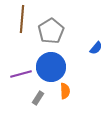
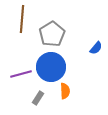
gray pentagon: moved 1 px right, 3 px down
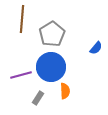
purple line: moved 1 px down
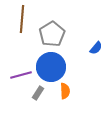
gray rectangle: moved 5 px up
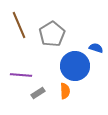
brown line: moved 3 px left, 6 px down; rotated 28 degrees counterclockwise
blue semicircle: rotated 112 degrees counterclockwise
blue circle: moved 24 px right, 1 px up
purple line: rotated 20 degrees clockwise
gray rectangle: rotated 24 degrees clockwise
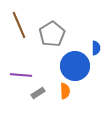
blue semicircle: rotated 72 degrees clockwise
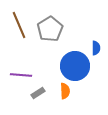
gray pentagon: moved 2 px left, 5 px up
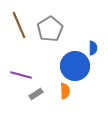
blue semicircle: moved 3 px left
purple line: rotated 10 degrees clockwise
gray rectangle: moved 2 px left, 1 px down
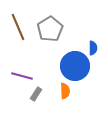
brown line: moved 1 px left, 2 px down
purple line: moved 1 px right, 1 px down
gray rectangle: rotated 24 degrees counterclockwise
